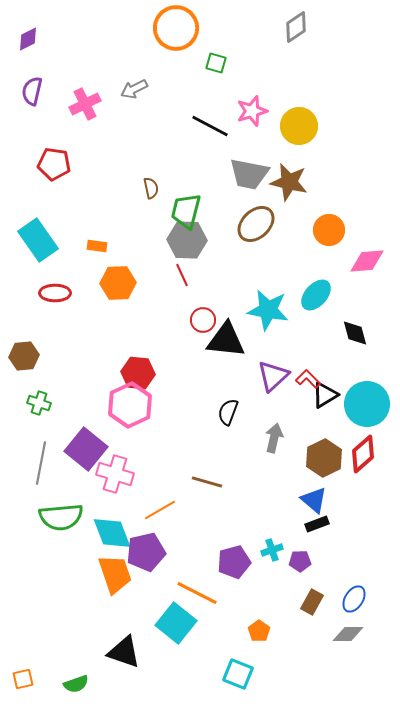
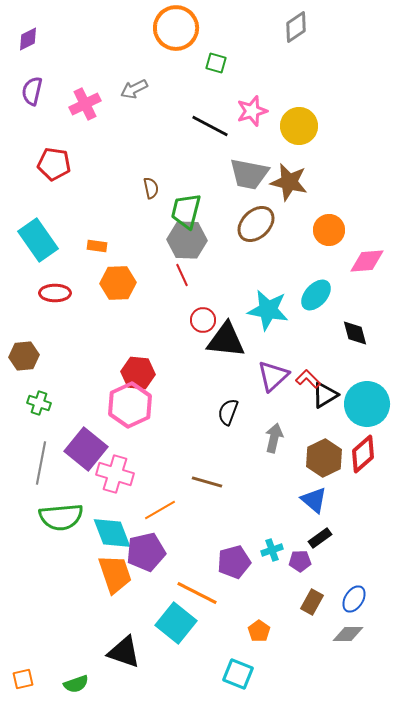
black rectangle at (317, 524): moved 3 px right, 14 px down; rotated 15 degrees counterclockwise
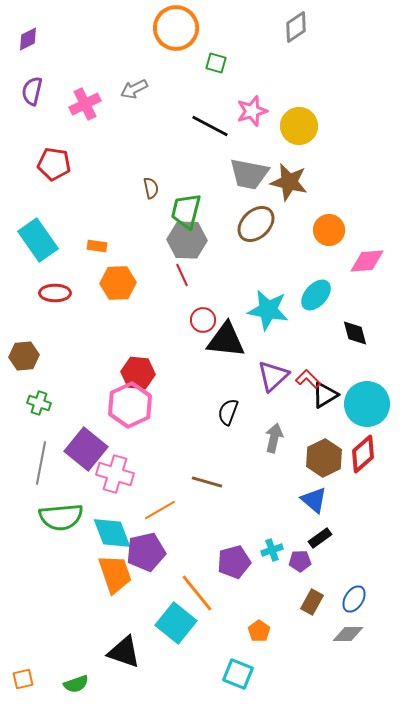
orange line at (197, 593): rotated 24 degrees clockwise
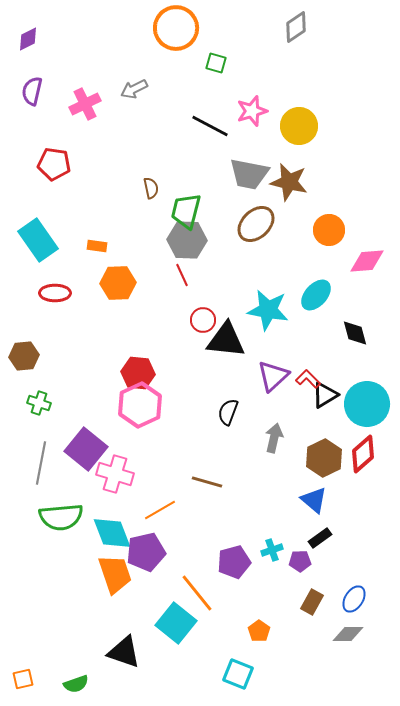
pink hexagon at (130, 405): moved 10 px right
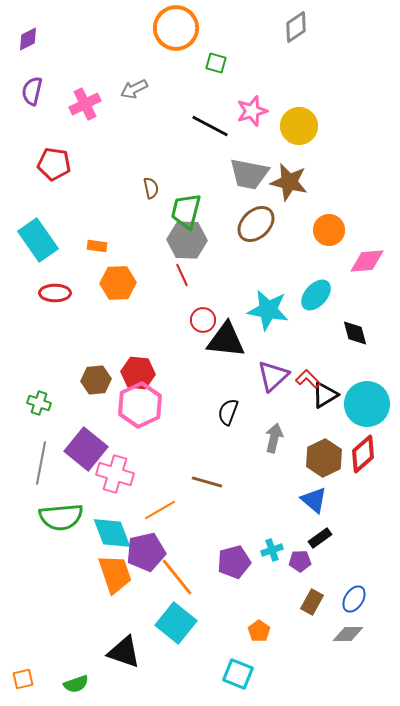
brown hexagon at (24, 356): moved 72 px right, 24 px down
orange line at (197, 593): moved 20 px left, 16 px up
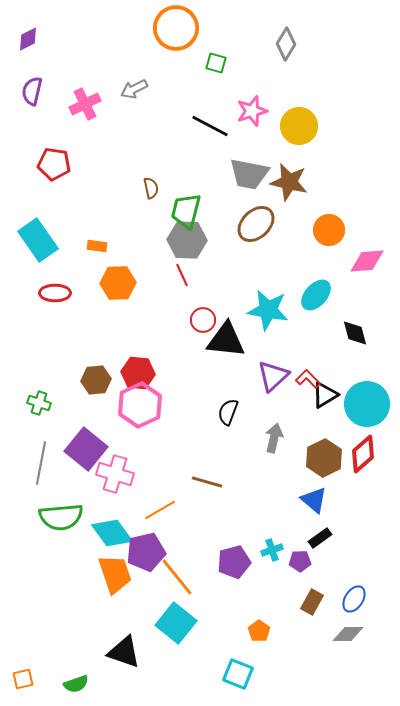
gray diamond at (296, 27): moved 10 px left, 17 px down; rotated 24 degrees counterclockwise
cyan diamond at (112, 533): rotated 15 degrees counterclockwise
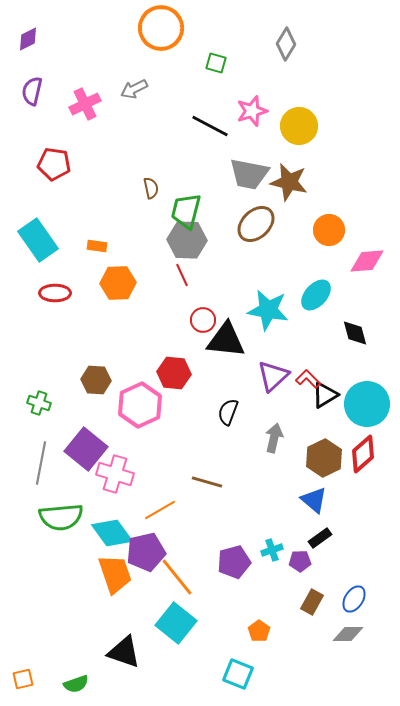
orange circle at (176, 28): moved 15 px left
red hexagon at (138, 373): moved 36 px right
brown hexagon at (96, 380): rotated 8 degrees clockwise
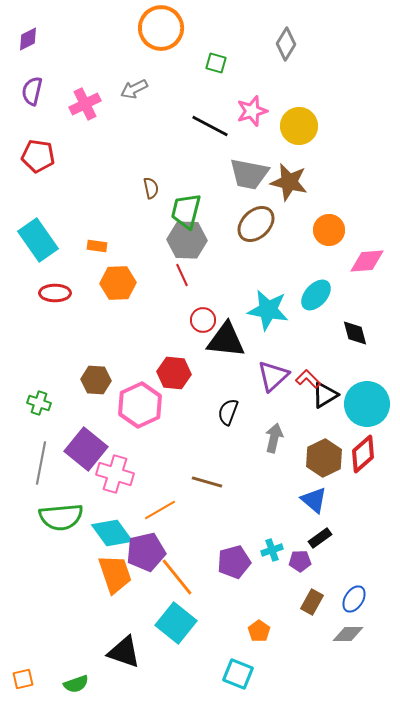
red pentagon at (54, 164): moved 16 px left, 8 px up
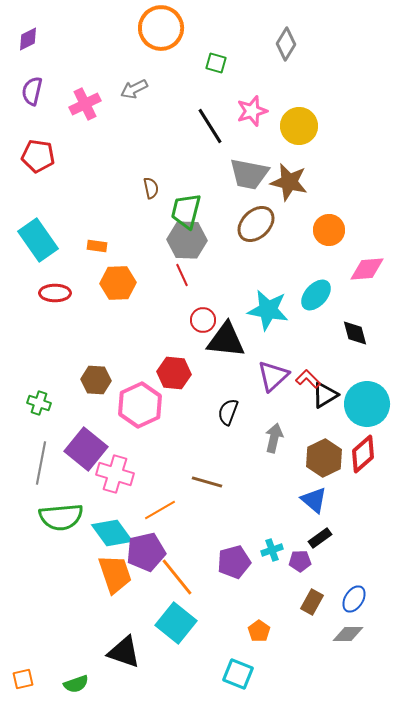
black line at (210, 126): rotated 30 degrees clockwise
pink diamond at (367, 261): moved 8 px down
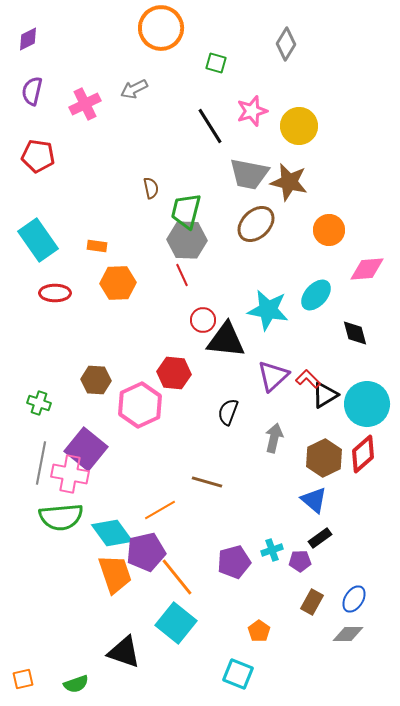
pink cross at (115, 474): moved 45 px left; rotated 6 degrees counterclockwise
